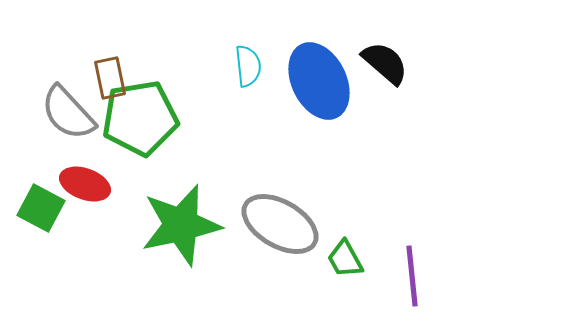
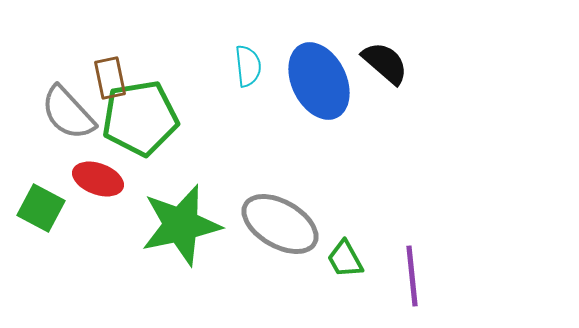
red ellipse: moved 13 px right, 5 px up
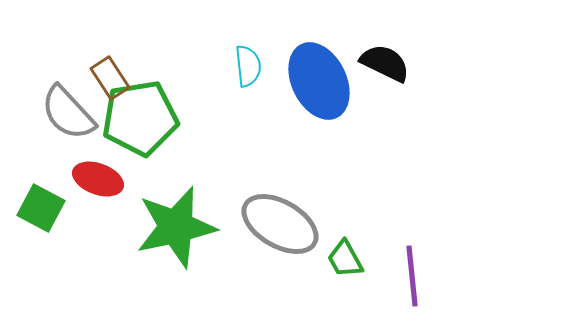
black semicircle: rotated 15 degrees counterclockwise
brown rectangle: rotated 21 degrees counterclockwise
green star: moved 5 px left, 2 px down
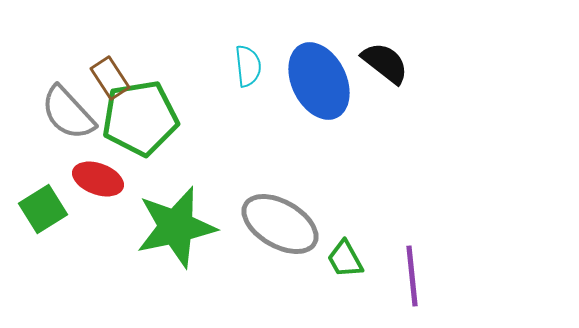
black semicircle: rotated 12 degrees clockwise
green square: moved 2 px right, 1 px down; rotated 30 degrees clockwise
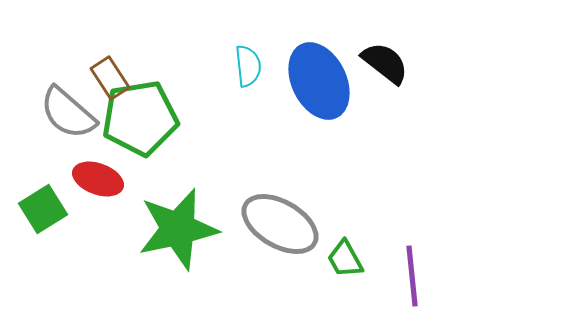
gray semicircle: rotated 6 degrees counterclockwise
green star: moved 2 px right, 2 px down
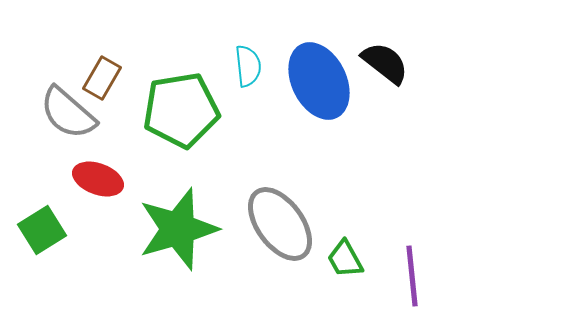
brown rectangle: moved 8 px left; rotated 63 degrees clockwise
green pentagon: moved 41 px right, 8 px up
green square: moved 1 px left, 21 px down
gray ellipse: rotated 24 degrees clockwise
green star: rotated 4 degrees counterclockwise
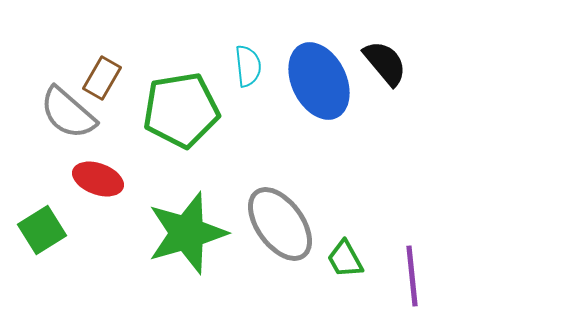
black semicircle: rotated 12 degrees clockwise
green star: moved 9 px right, 4 px down
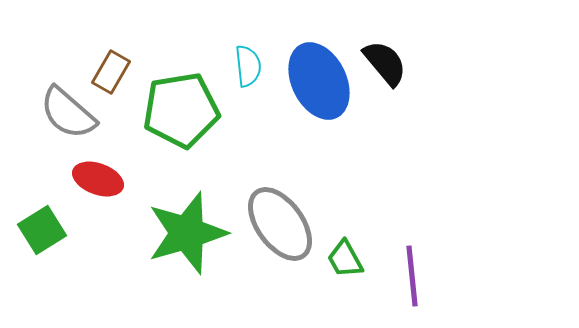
brown rectangle: moved 9 px right, 6 px up
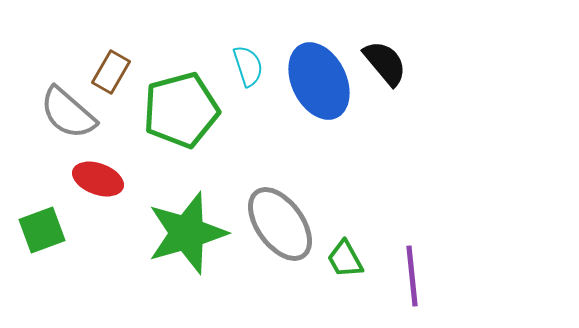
cyan semicircle: rotated 12 degrees counterclockwise
green pentagon: rotated 6 degrees counterclockwise
green square: rotated 12 degrees clockwise
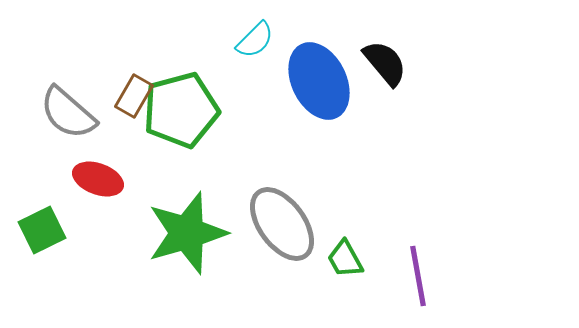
cyan semicircle: moved 7 px right, 26 px up; rotated 63 degrees clockwise
brown rectangle: moved 23 px right, 24 px down
gray ellipse: moved 2 px right
green square: rotated 6 degrees counterclockwise
purple line: moved 6 px right; rotated 4 degrees counterclockwise
